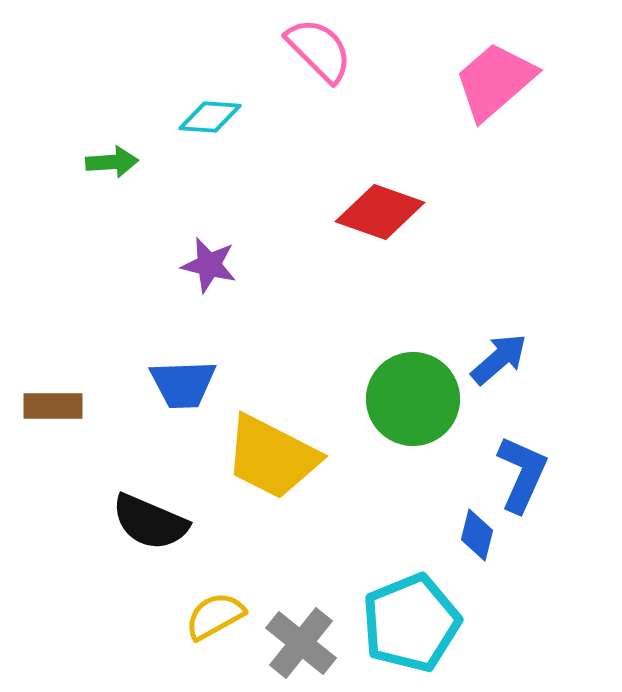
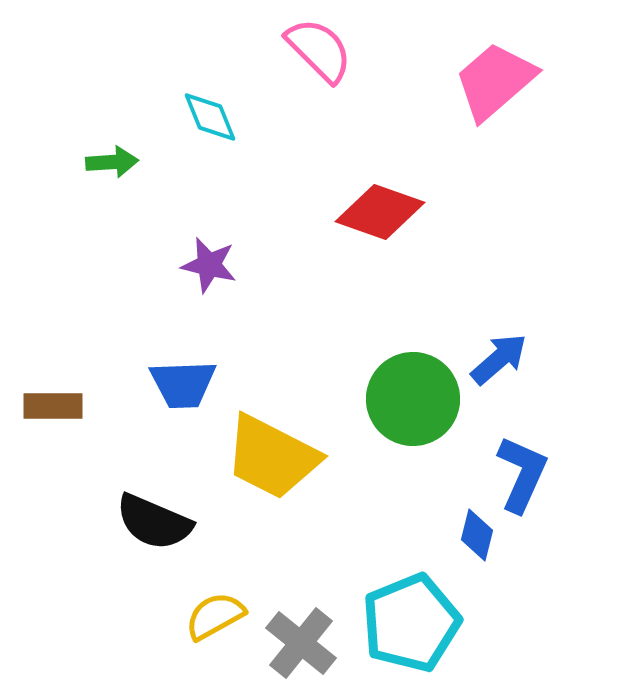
cyan diamond: rotated 64 degrees clockwise
black semicircle: moved 4 px right
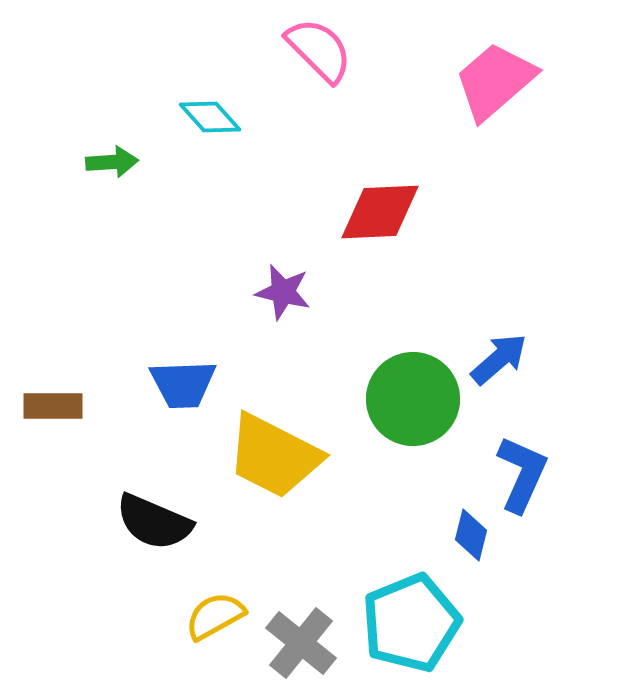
cyan diamond: rotated 20 degrees counterclockwise
red diamond: rotated 22 degrees counterclockwise
purple star: moved 74 px right, 27 px down
yellow trapezoid: moved 2 px right, 1 px up
blue diamond: moved 6 px left
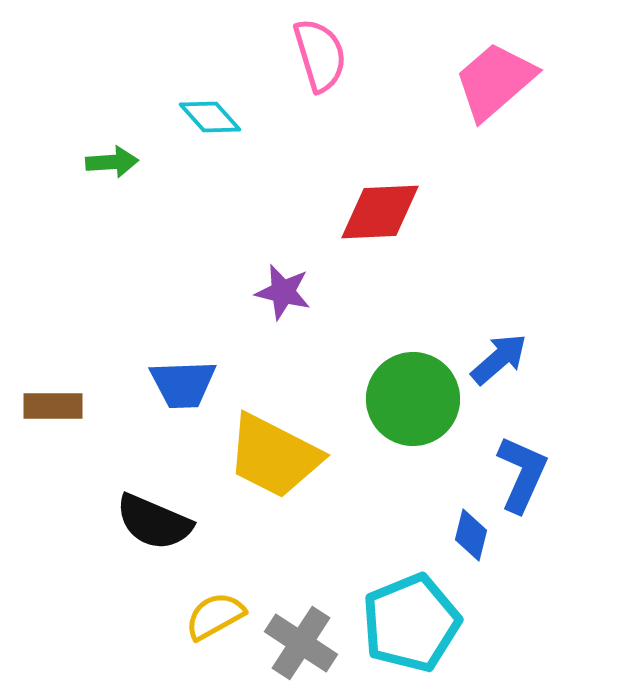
pink semicircle: moved 1 px right, 5 px down; rotated 28 degrees clockwise
gray cross: rotated 6 degrees counterclockwise
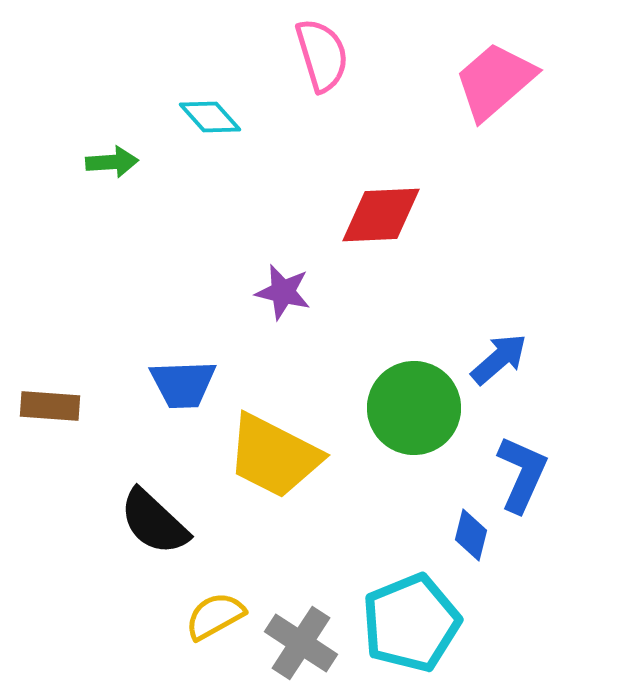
pink semicircle: moved 2 px right
red diamond: moved 1 px right, 3 px down
green circle: moved 1 px right, 9 px down
brown rectangle: moved 3 px left; rotated 4 degrees clockwise
black semicircle: rotated 20 degrees clockwise
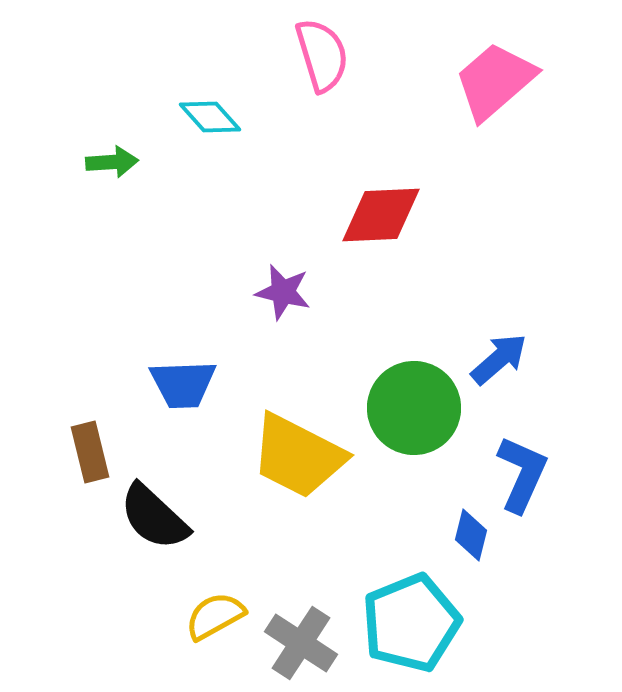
brown rectangle: moved 40 px right, 46 px down; rotated 72 degrees clockwise
yellow trapezoid: moved 24 px right
black semicircle: moved 5 px up
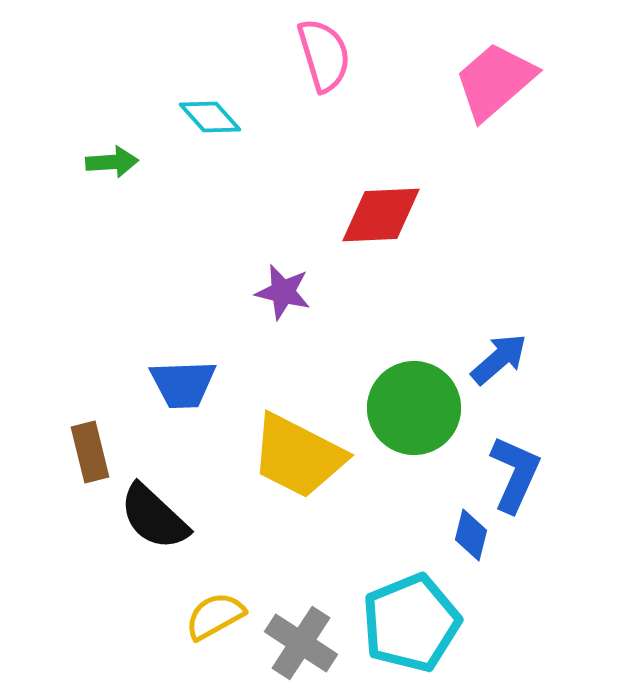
pink semicircle: moved 2 px right
blue L-shape: moved 7 px left
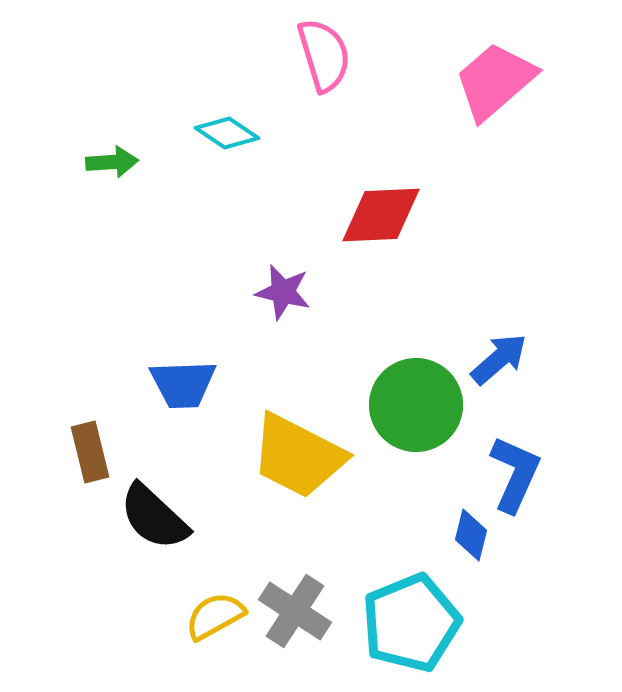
cyan diamond: moved 17 px right, 16 px down; rotated 14 degrees counterclockwise
green circle: moved 2 px right, 3 px up
gray cross: moved 6 px left, 32 px up
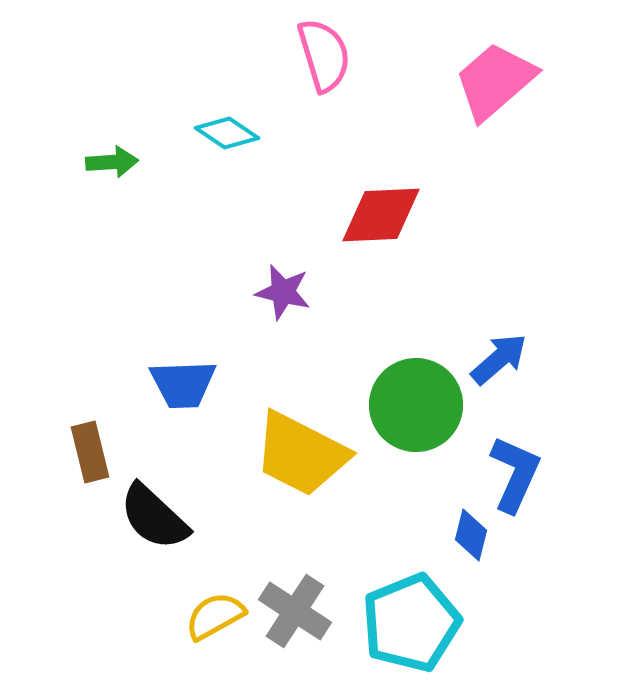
yellow trapezoid: moved 3 px right, 2 px up
